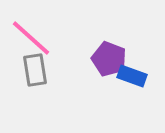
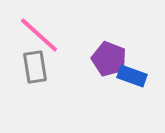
pink line: moved 8 px right, 3 px up
gray rectangle: moved 3 px up
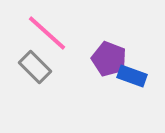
pink line: moved 8 px right, 2 px up
gray rectangle: rotated 36 degrees counterclockwise
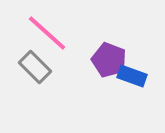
purple pentagon: moved 1 px down
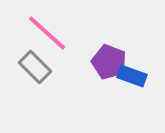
purple pentagon: moved 2 px down
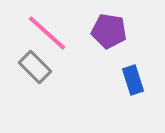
purple pentagon: moved 31 px up; rotated 12 degrees counterclockwise
blue rectangle: moved 1 px right, 4 px down; rotated 52 degrees clockwise
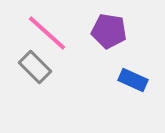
blue rectangle: rotated 48 degrees counterclockwise
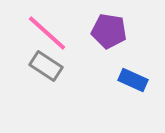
gray rectangle: moved 11 px right, 1 px up; rotated 12 degrees counterclockwise
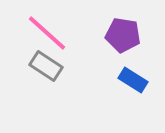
purple pentagon: moved 14 px right, 4 px down
blue rectangle: rotated 8 degrees clockwise
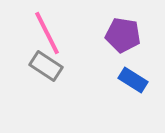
pink line: rotated 21 degrees clockwise
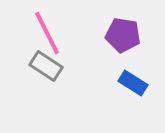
blue rectangle: moved 3 px down
